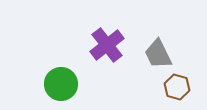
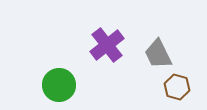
green circle: moved 2 px left, 1 px down
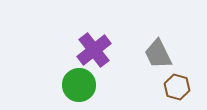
purple cross: moved 13 px left, 5 px down
green circle: moved 20 px right
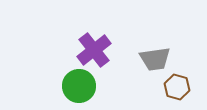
gray trapezoid: moved 3 px left, 5 px down; rotated 72 degrees counterclockwise
green circle: moved 1 px down
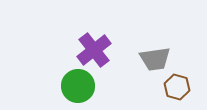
green circle: moved 1 px left
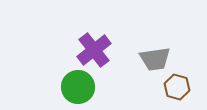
green circle: moved 1 px down
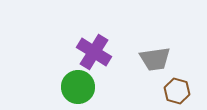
purple cross: moved 2 px down; rotated 20 degrees counterclockwise
brown hexagon: moved 4 px down
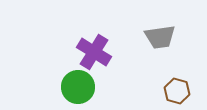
gray trapezoid: moved 5 px right, 22 px up
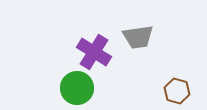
gray trapezoid: moved 22 px left
green circle: moved 1 px left, 1 px down
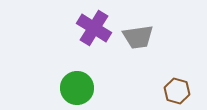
purple cross: moved 24 px up
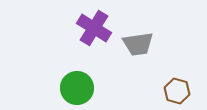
gray trapezoid: moved 7 px down
